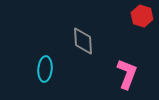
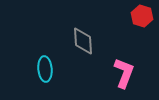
cyan ellipse: rotated 10 degrees counterclockwise
pink L-shape: moved 3 px left, 1 px up
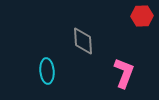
red hexagon: rotated 20 degrees counterclockwise
cyan ellipse: moved 2 px right, 2 px down
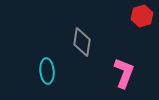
red hexagon: rotated 15 degrees counterclockwise
gray diamond: moved 1 px left, 1 px down; rotated 12 degrees clockwise
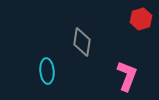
red hexagon: moved 1 px left, 3 px down
pink L-shape: moved 3 px right, 3 px down
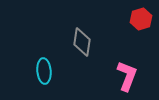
cyan ellipse: moved 3 px left
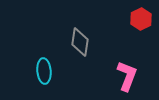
red hexagon: rotated 10 degrees counterclockwise
gray diamond: moved 2 px left
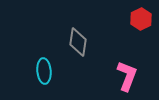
gray diamond: moved 2 px left
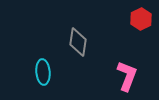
cyan ellipse: moved 1 px left, 1 px down
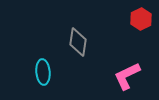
pink L-shape: rotated 136 degrees counterclockwise
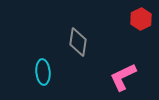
pink L-shape: moved 4 px left, 1 px down
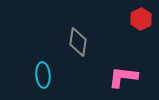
cyan ellipse: moved 3 px down
pink L-shape: rotated 32 degrees clockwise
